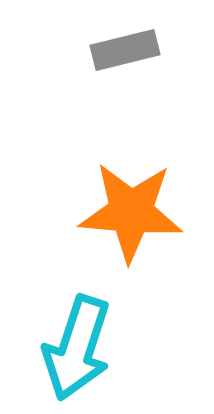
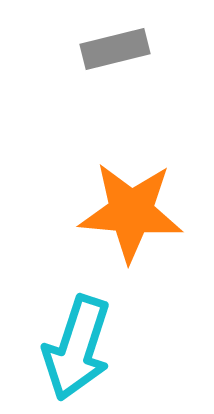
gray rectangle: moved 10 px left, 1 px up
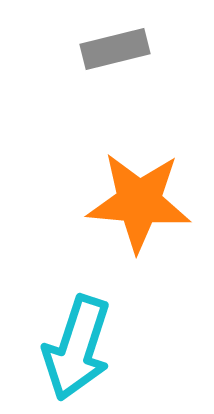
orange star: moved 8 px right, 10 px up
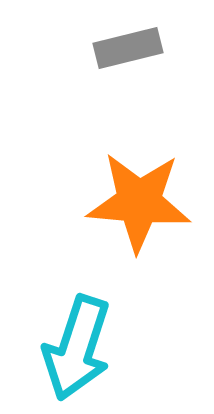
gray rectangle: moved 13 px right, 1 px up
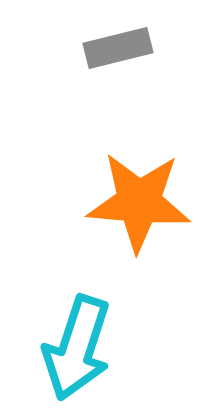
gray rectangle: moved 10 px left
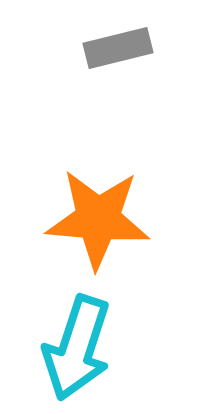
orange star: moved 41 px left, 17 px down
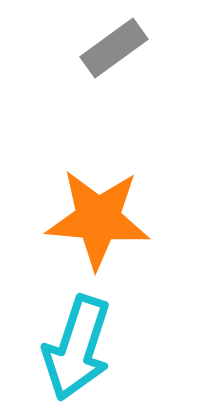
gray rectangle: moved 4 px left; rotated 22 degrees counterclockwise
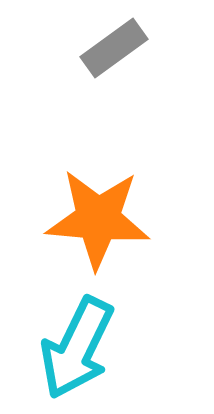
cyan arrow: rotated 8 degrees clockwise
